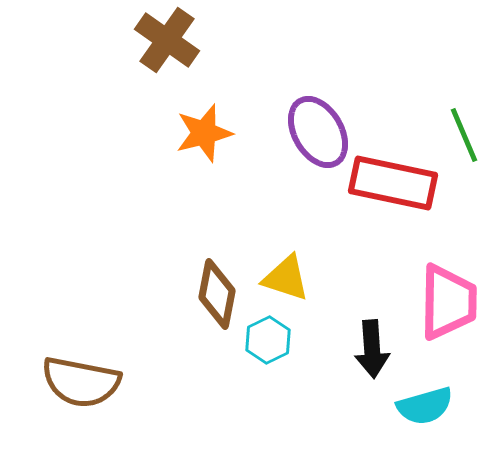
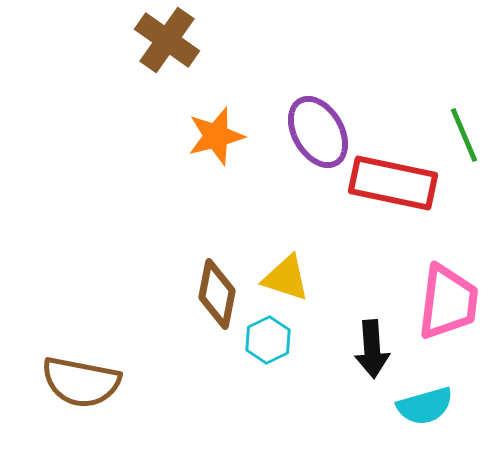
orange star: moved 12 px right, 3 px down
pink trapezoid: rotated 6 degrees clockwise
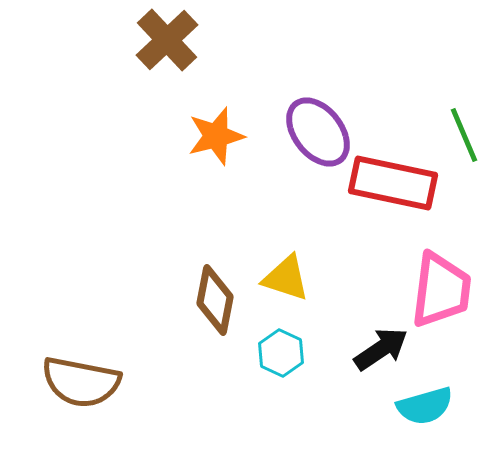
brown cross: rotated 12 degrees clockwise
purple ellipse: rotated 8 degrees counterclockwise
brown diamond: moved 2 px left, 6 px down
pink trapezoid: moved 7 px left, 12 px up
cyan hexagon: moved 13 px right, 13 px down; rotated 9 degrees counterclockwise
black arrow: moved 9 px right; rotated 120 degrees counterclockwise
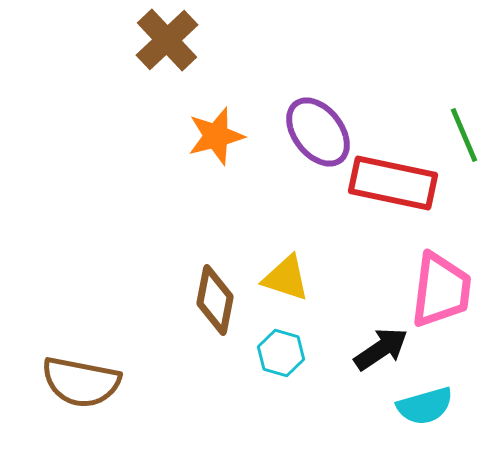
cyan hexagon: rotated 9 degrees counterclockwise
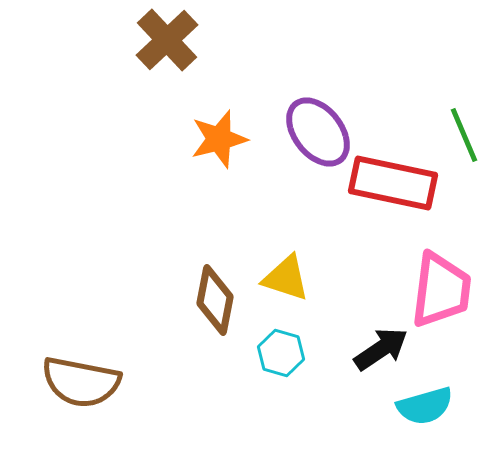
orange star: moved 3 px right, 3 px down
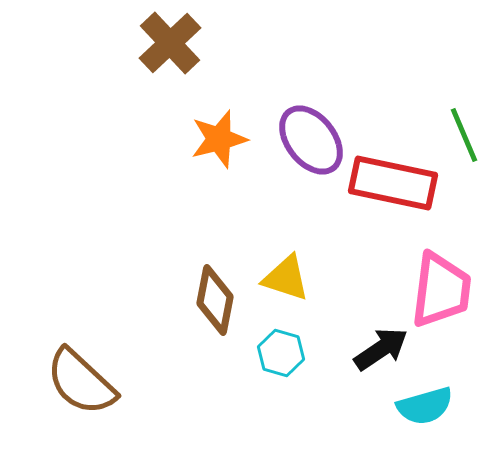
brown cross: moved 3 px right, 3 px down
purple ellipse: moved 7 px left, 8 px down
brown semicircle: rotated 32 degrees clockwise
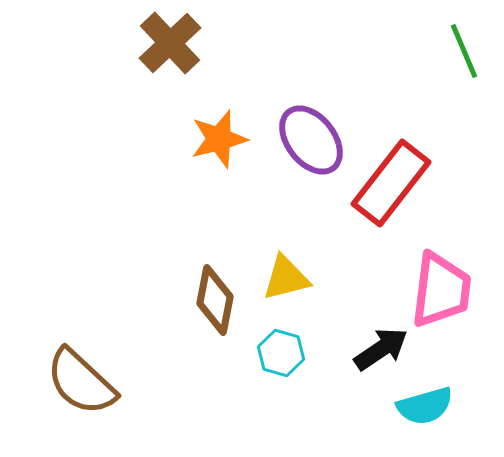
green line: moved 84 px up
red rectangle: moved 2 px left; rotated 64 degrees counterclockwise
yellow triangle: rotated 32 degrees counterclockwise
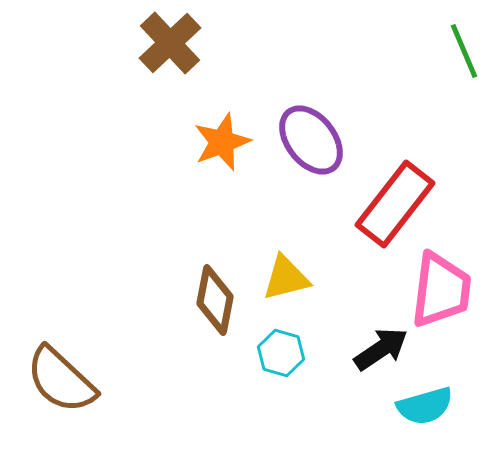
orange star: moved 3 px right, 3 px down; rotated 6 degrees counterclockwise
red rectangle: moved 4 px right, 21 px down
brown semicircle: moved 20 px left, 2 px up
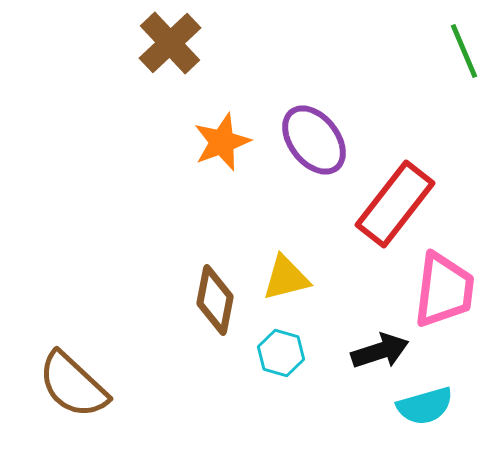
purple ellipse: moved 3 px right
pink trapezoid: moved 3 px right
black arrow: moved 1 px left, 2 px down; rotated 16 degrees clockwise
brown semicircle: moved 12 px right, 5 px down
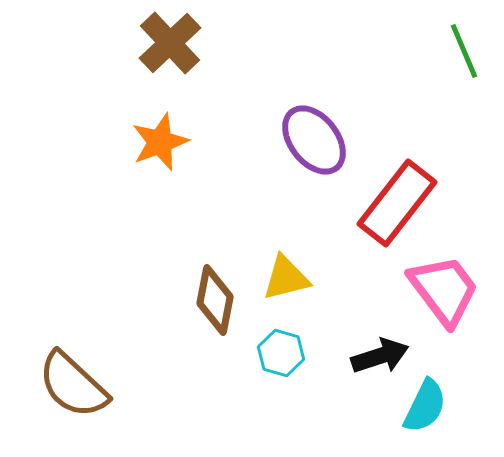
orange star: moved 62 px left
red rectangle: moved 2 px right, 1 px up
pink trapezoid: rotated 44 degrees counterclockwise
black arrow: moved 5 px down
cyan semicircle: rotated 48 degrees counterclockwise
